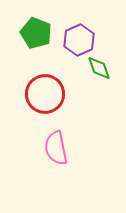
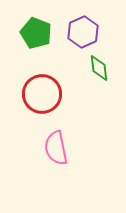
purple hexagon: moved 4 px right, 8 px up
green diamond: rotated 12 degrees clockwise
red circle: moved 3 px left
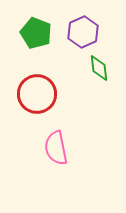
red circle: moved 5 px left
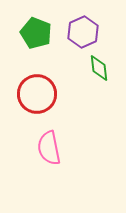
pink semicircle: moved 7 px left
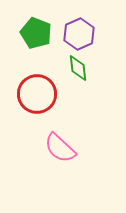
purple hexagon: moved 4 px left, 2 px down
green diamond: moved 21 px left
pink semicircle: moved 11 px right; rotated 36 degrees counterclockwise
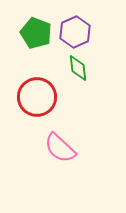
purple hexagon: moved 4 px left, 2 px up
red circle: moved 3 px down
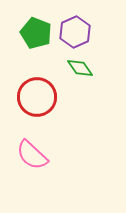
green diamond: moved 2 px right; rotated 28 degrees counterclockwise
pink semicircle: moved 28 px left, 7 px down
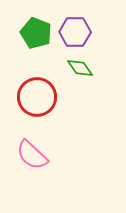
purple hexagon: rotated 24 degrees clockwise
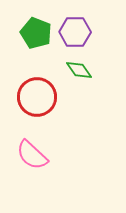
green diamond: moved 1 px left, 2 px down
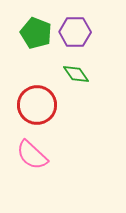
green diamond: moved 3 px left, 4 px down
red circle: moved 8 px down
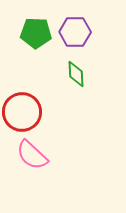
green pentagon: rotated 20 degrees counterclockwise
green diamond: rotated 32 degrees clockwise
red circle: moved 15 px left, 7 px down
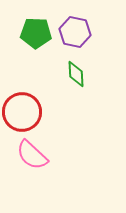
purple hexagon: rotated 12 degrees clockwise
